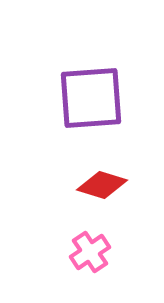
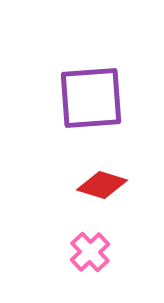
pink cross: rotated 9 degrees counterclockwise
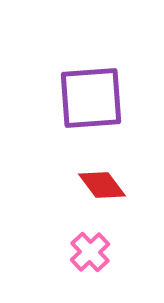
red diamond: rotated 36 degrees clockwise
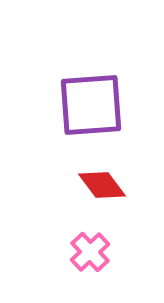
purple square: moved 7 px down
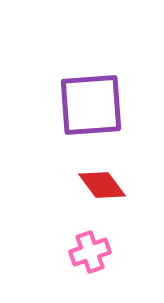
pink cross: rotated 24 degrees clockwise
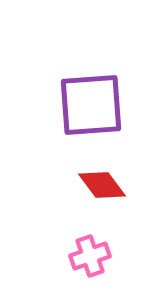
pink cross: moved 4 px down
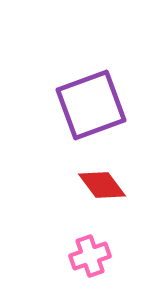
purple square: rotated 16 degrees counterclockwise
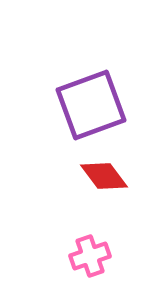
red diamond: moved 2 px right, 9 px up
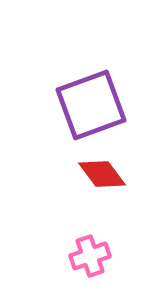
red diamond: moved 2 px left, 2 px up
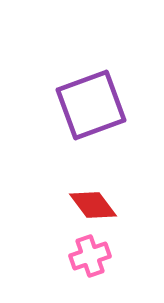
red diamond: moved 9 px left, 31 px down
